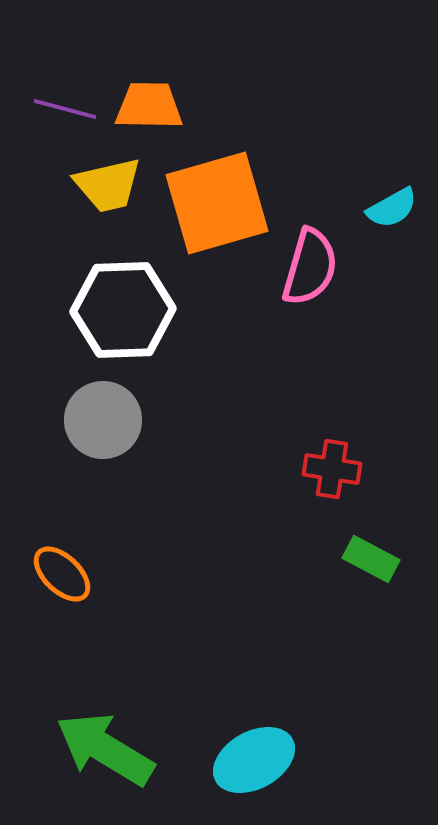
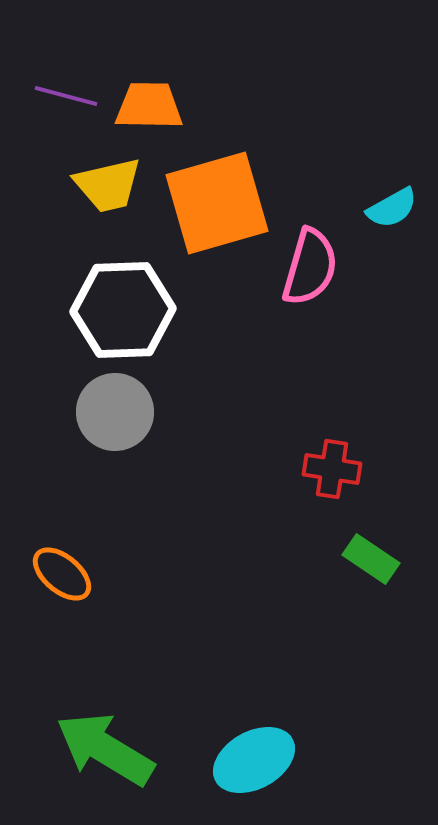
purple line: moved 1 px right, 13 px up
gray circle: moved 12 px right, 8 px up
green rectangle: rotated 6 degrees clockwise
orange ellipse: rotated 4 degrees counterclockwise
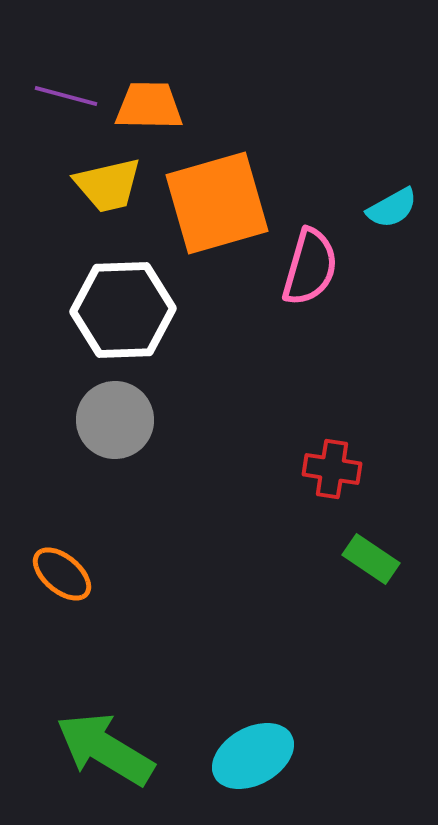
gray circle: moved 8 px down
cyan ellipse: moved 1 px left, 4 px up
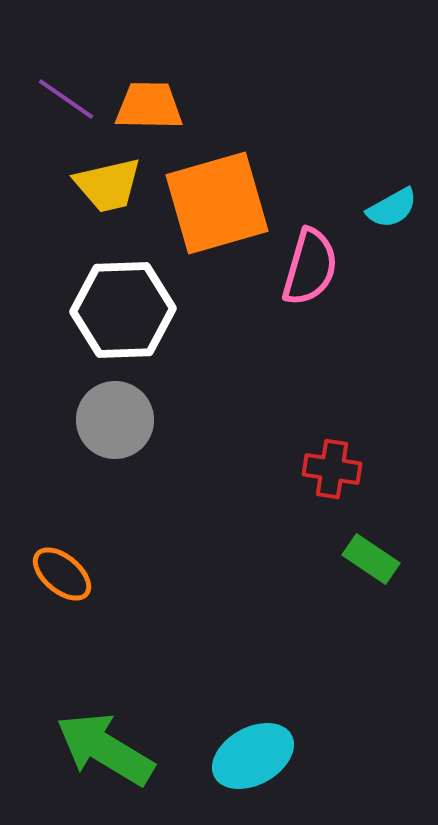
purple line: moved 3 px down; rotated 20 degrees clockwise
